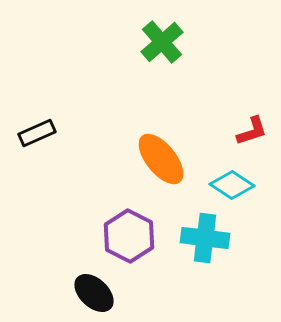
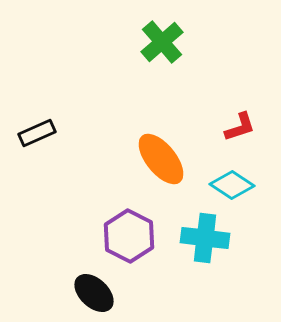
red L-shape: moved 12 px left, 4 px up
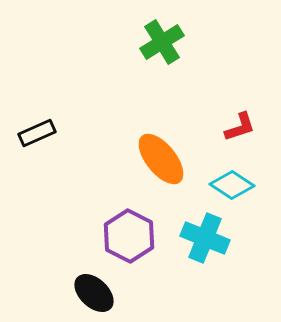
green cross: rotated 9 degrees clockwise
cyan cross: rotated 15 degrees clockwise
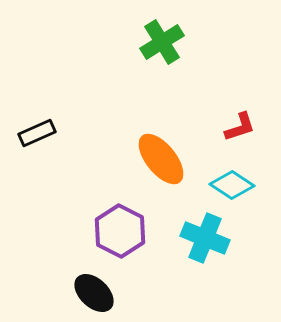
purple hexagon: moved 9 px left, 5 px up
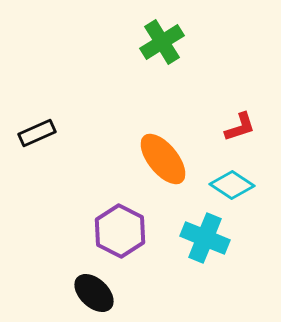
orange ellipse: moved 2 px right
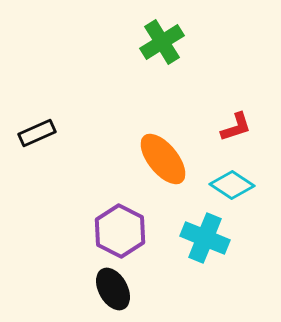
red L-shape: moved 4 px left
black ellipse: moved 19 px right, 4 px up; rotated 18 degrees clockwise
